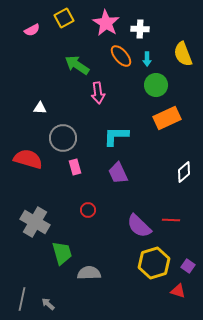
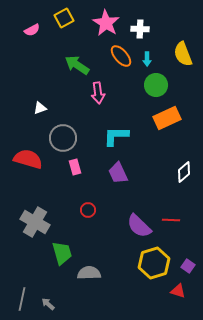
white triangle: rotated 24 degrees counterclockwise
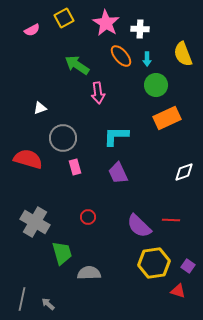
white diamond: rotated 20 degrees clockwise
red circle: moved 7 px down
yellow hexagon: rotated 8 degrees clockwise
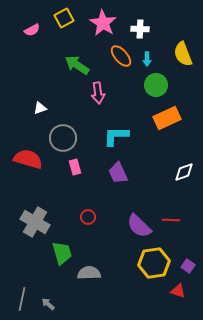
pink star: moved 3 px left
